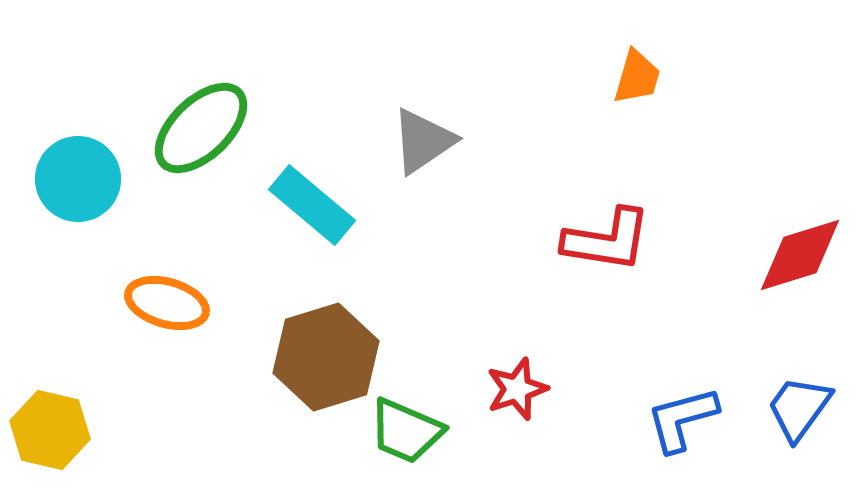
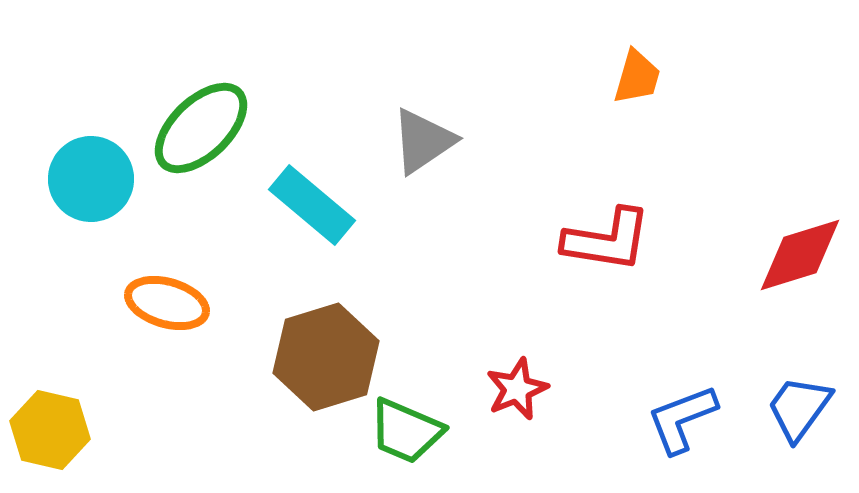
cyan circle: moved 13 px right
red star: rotated 4 degrees counterclockwise
blue L-shape: rotated 6 degrees counterclockwise
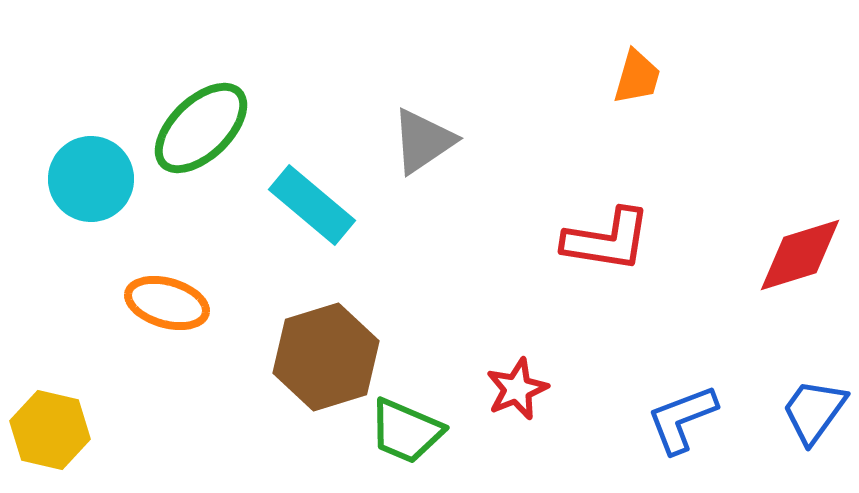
blue trapezoid: moved 15 px right, 3 px down
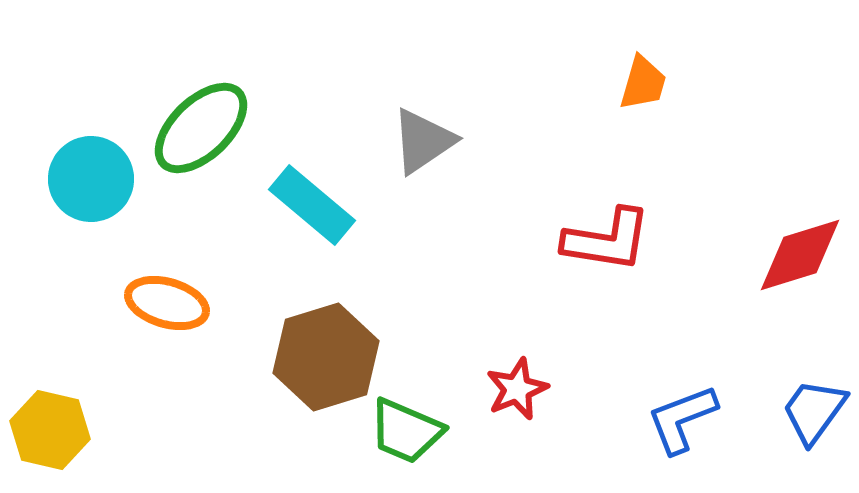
orange trapezoid: moved 6 px right, 6 px down
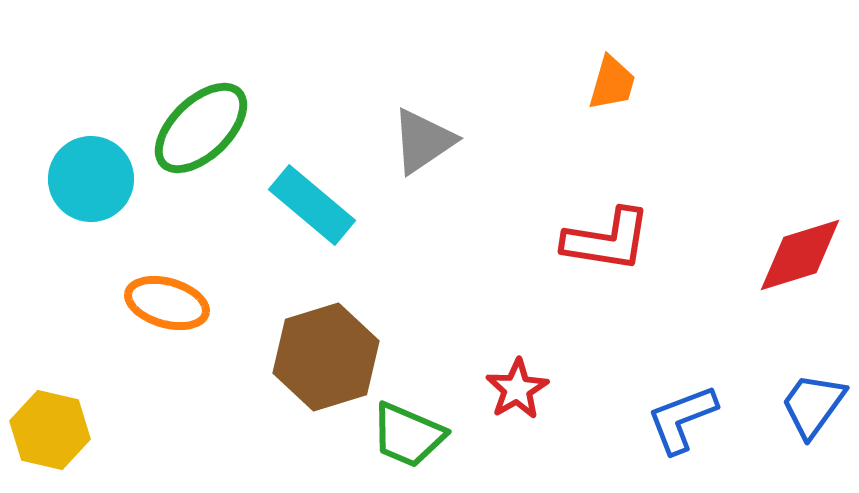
orange trapezoid: moved 31 px left
red star: rotated 8 degrees counterclockwise
blue trapezoid: moved 1 px left, 6 px up
green trapezoid: moved 2 px right, 4 px down
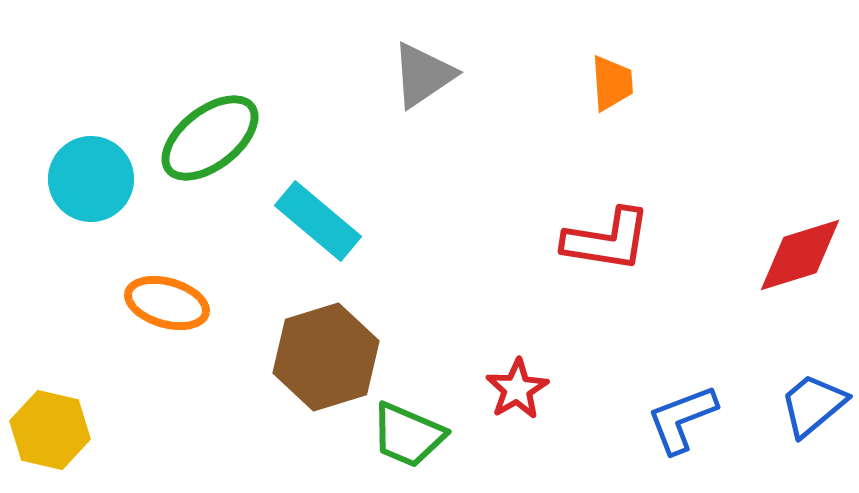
orange trapezoid: rotated 20 degrees counterclockwise
green ellipse: moved 9 px right, 10 px down; rotated 6 degrees clockwise
gray triangle: moved 66 px up
cyan rectangle: moved 6 px right, 16 px down
blue trapezoid: rotated 14 degrees clockwise
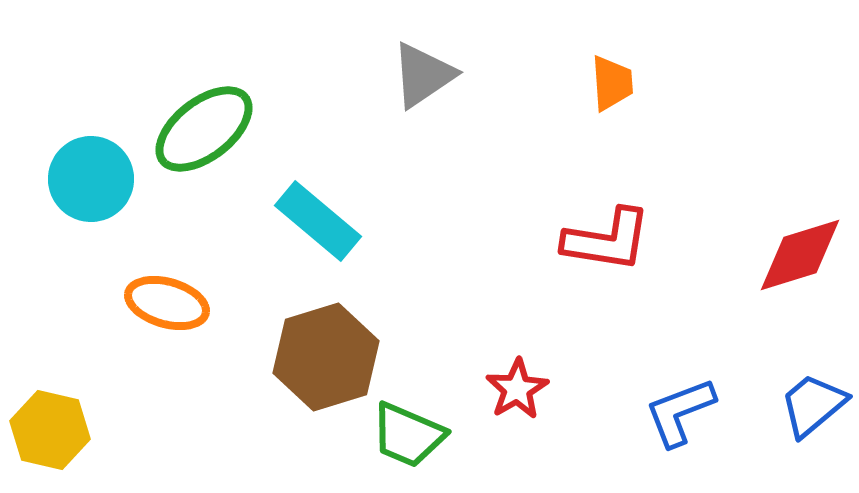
green ellipse: moved 6 px left, 9 px up
blue L-shape: moved 2 px left, 7 px up
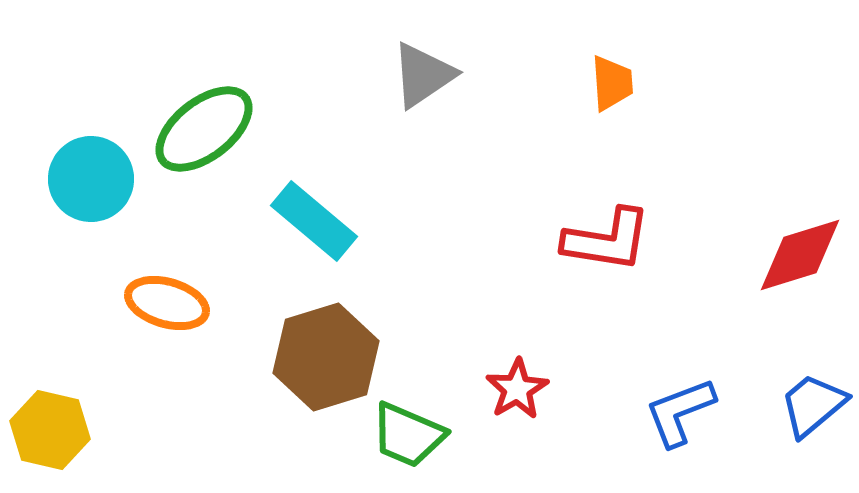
cyan rectangle: moved 4 px left
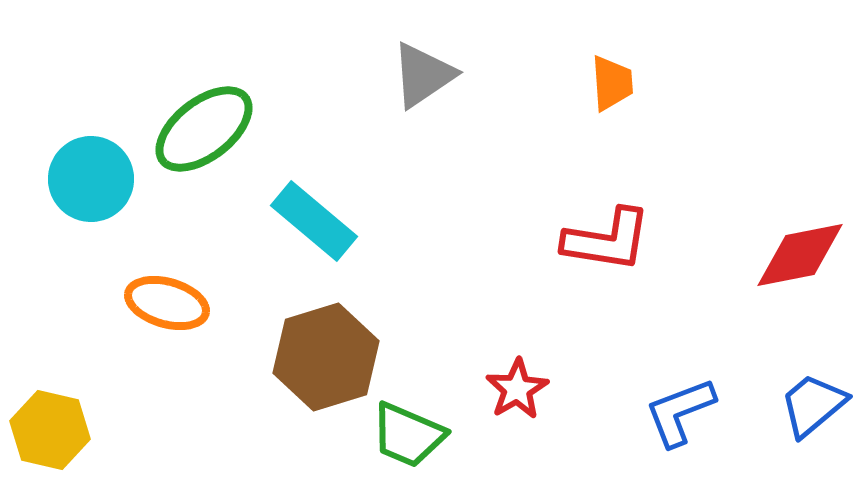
red diamond: rotated 6 degrees clockwise
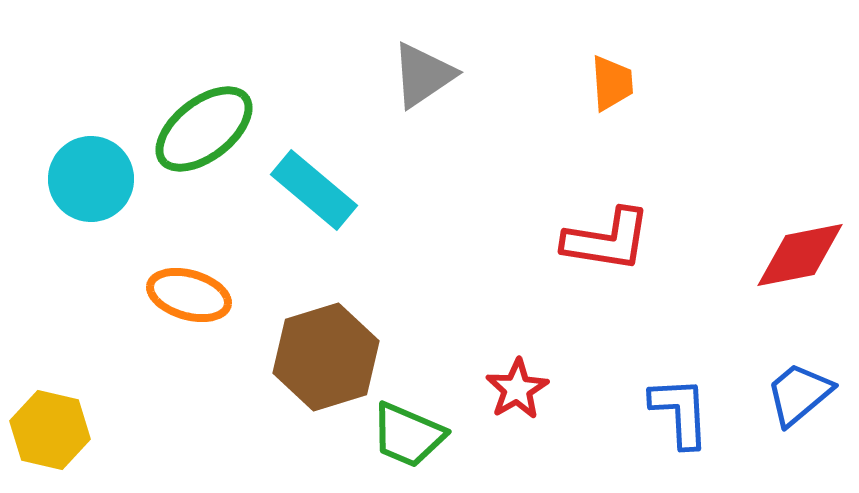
cyan rectangle: moved 31 px up
orange ellipse: moved 22 px right, 8 px up
blue trapezoid: moved 14 px left, 11 px up
blue L-shape: rotated 108 degrees clockwise
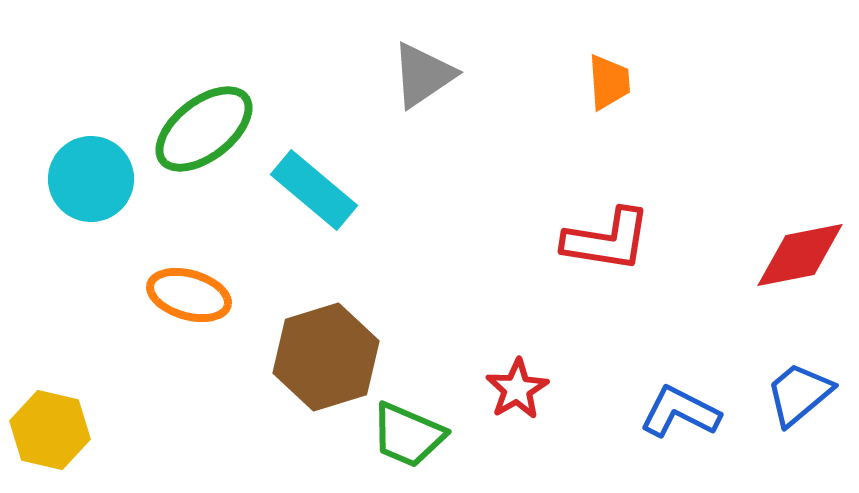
orange trapezoid: moved 3 px left, 1 px up
blue L-shape: rotated 60 degrees counterclockwise
